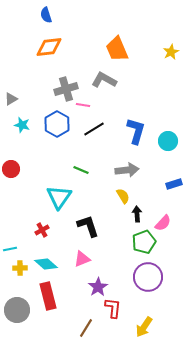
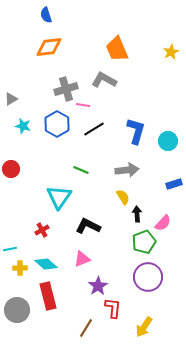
cyan star: moved 1 px right, 1 px down
yellow semicircle: moved 1 px down
black L-shape: rotated 45 degrees counterclockwise
purple star: moved 1 px up
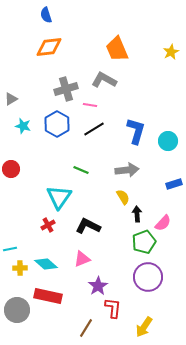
pink line: moved 7 px right
red cross: moved 6 px right, 5 px up
red rectangle: rotated 64 degrees counterclockwise
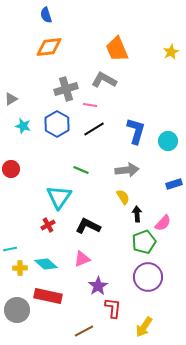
brown line: moved 2 px left, 3 px down; rotated 30 degrees clockwise
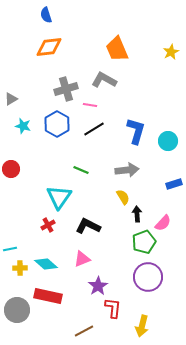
yellow arrow: moved 2 px left, 1 px up; rotated 20 degrees counterclockwise
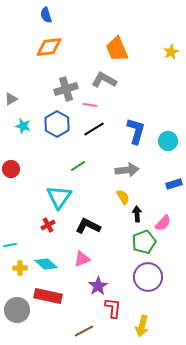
green line: moved 3 px left, 4 px up; rotated 56 degrees counterclockwise
cyan line: moved 4 px up
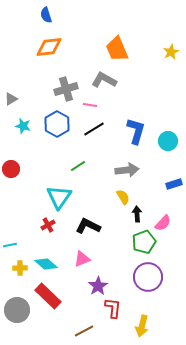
red rectangle: rotated 32 degrees clockwise
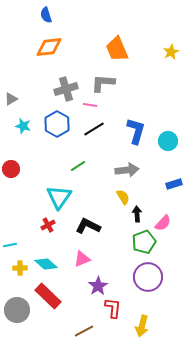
gray L-shape: moved 1 px left, 3 px down; rotated 25 degrees counterclockwise
